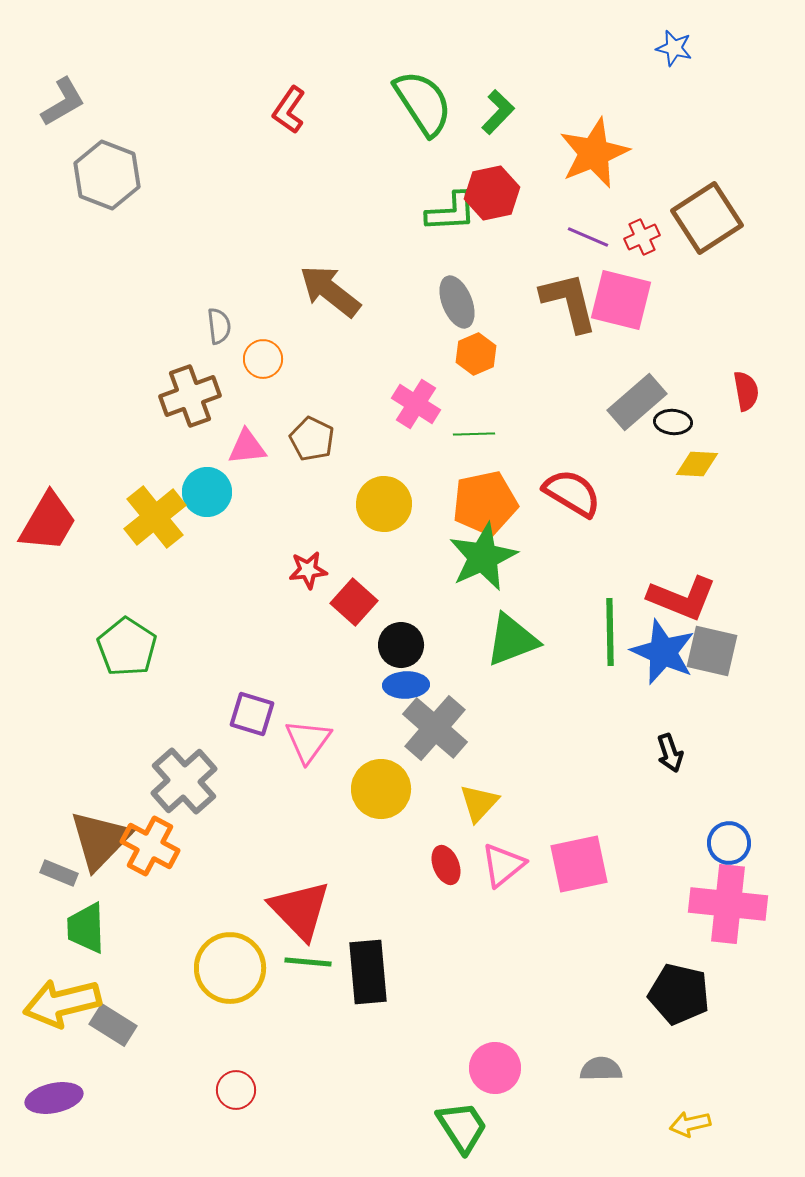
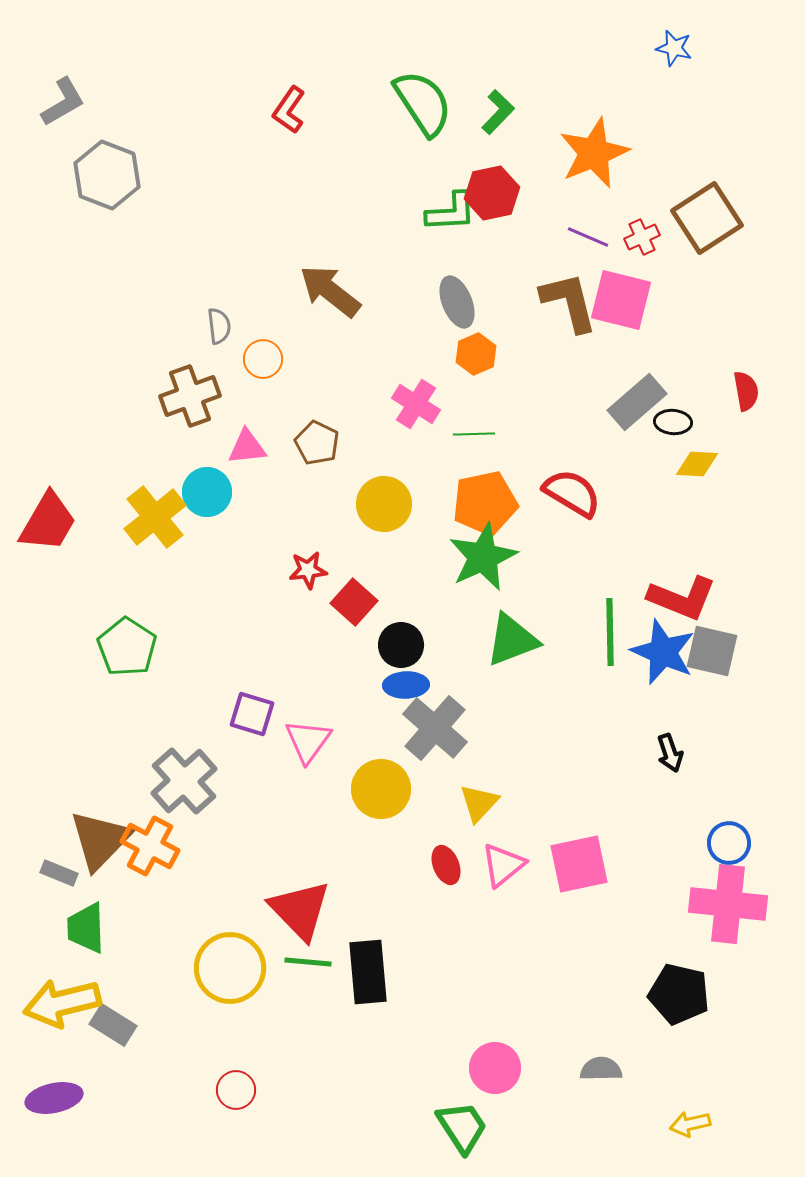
brown pentagon at (312, 439): moved 5 px right, 4 px down
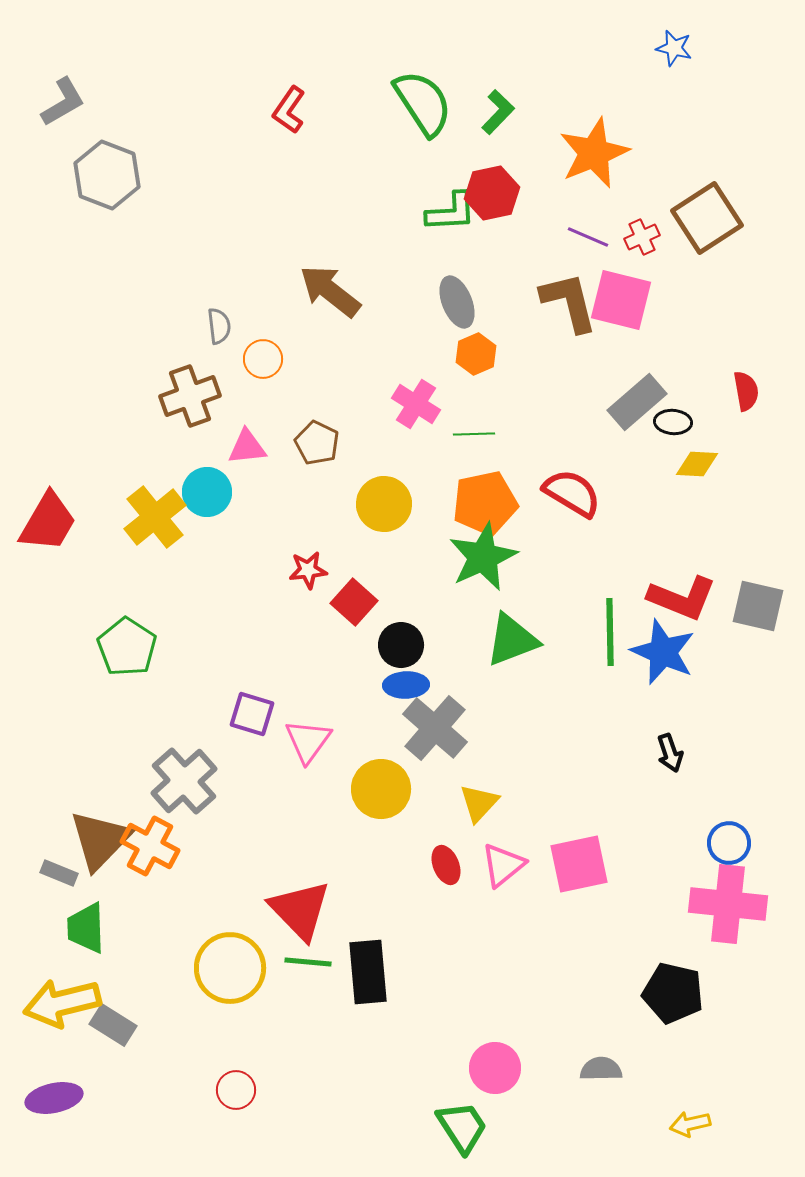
gray square at (712, 651): moved 46 px right, 45 px up
black pentagon at (679, 994): moved 6 px left, 1 px up
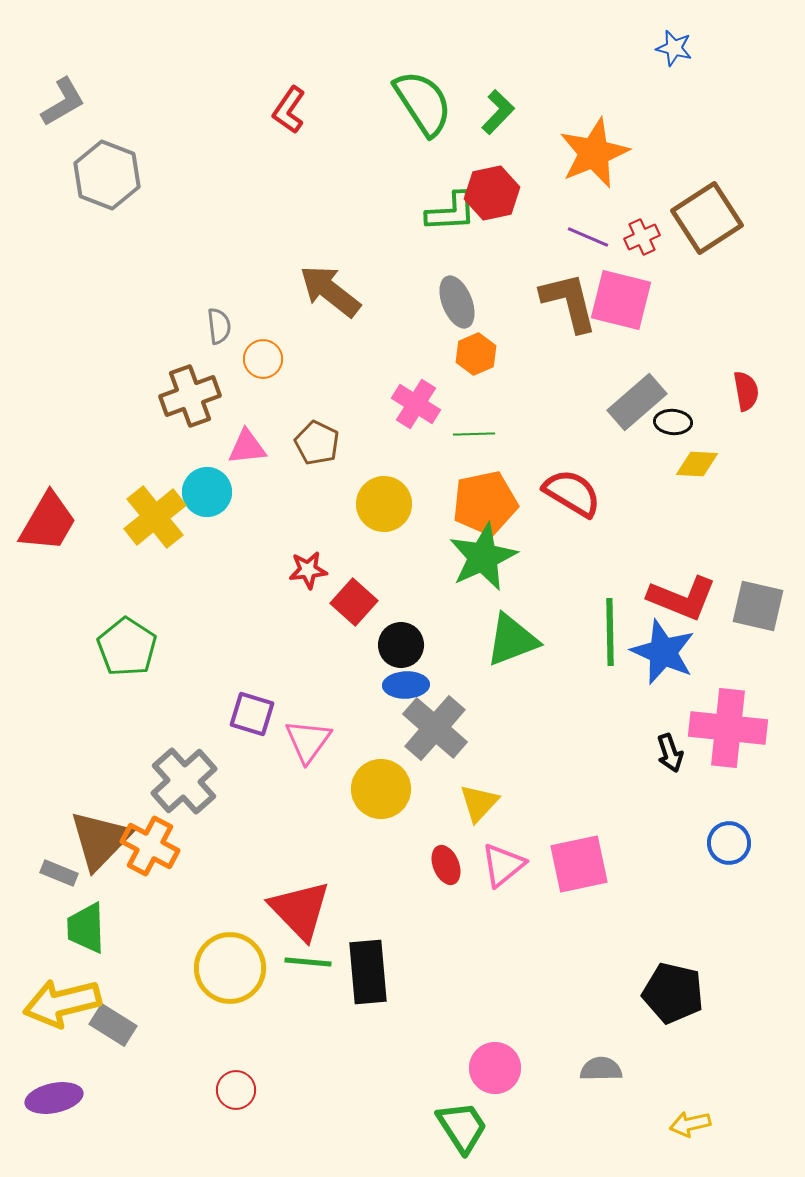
pink cross at (728, 904): moved 176 px up
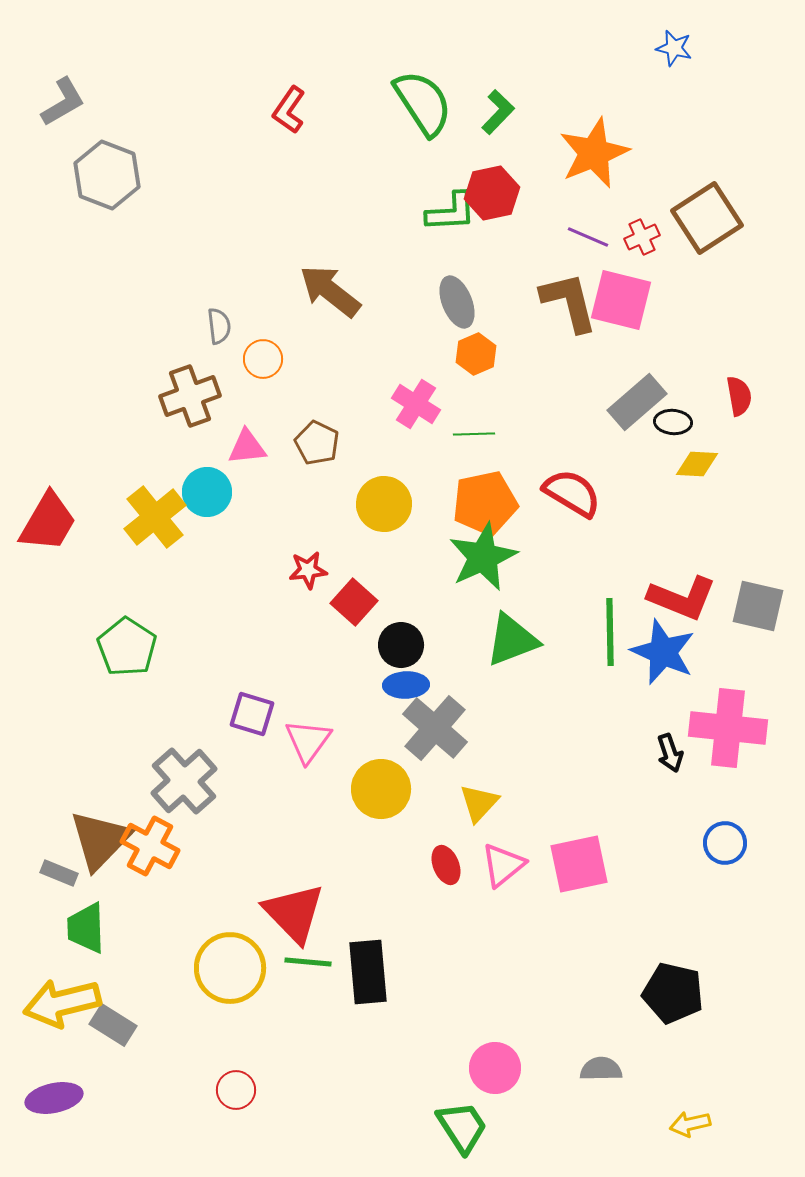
red semicircle at (746, 391): moved 7 px left, 5 px down
blue circle at (729, 843): moved 4 px left
red triangle at (300, 910): moved 6 px left, 3 px down
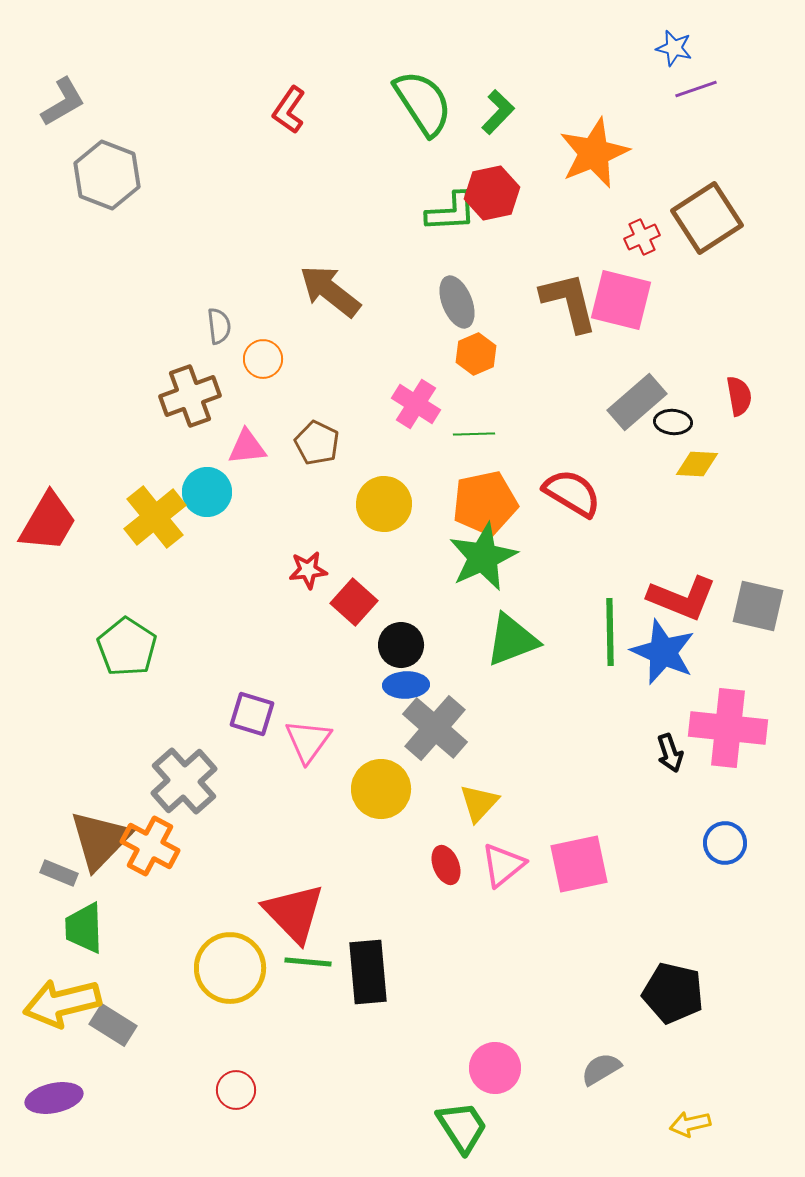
purple line at (588, 237): moved 108 px right, 148 px up; rotated 42 degrees counterclockwise
green trapezoid at (86, 928): moved 2 px left
gray semicircle at (601, 1069): rotated 30 degrees counterclockwise
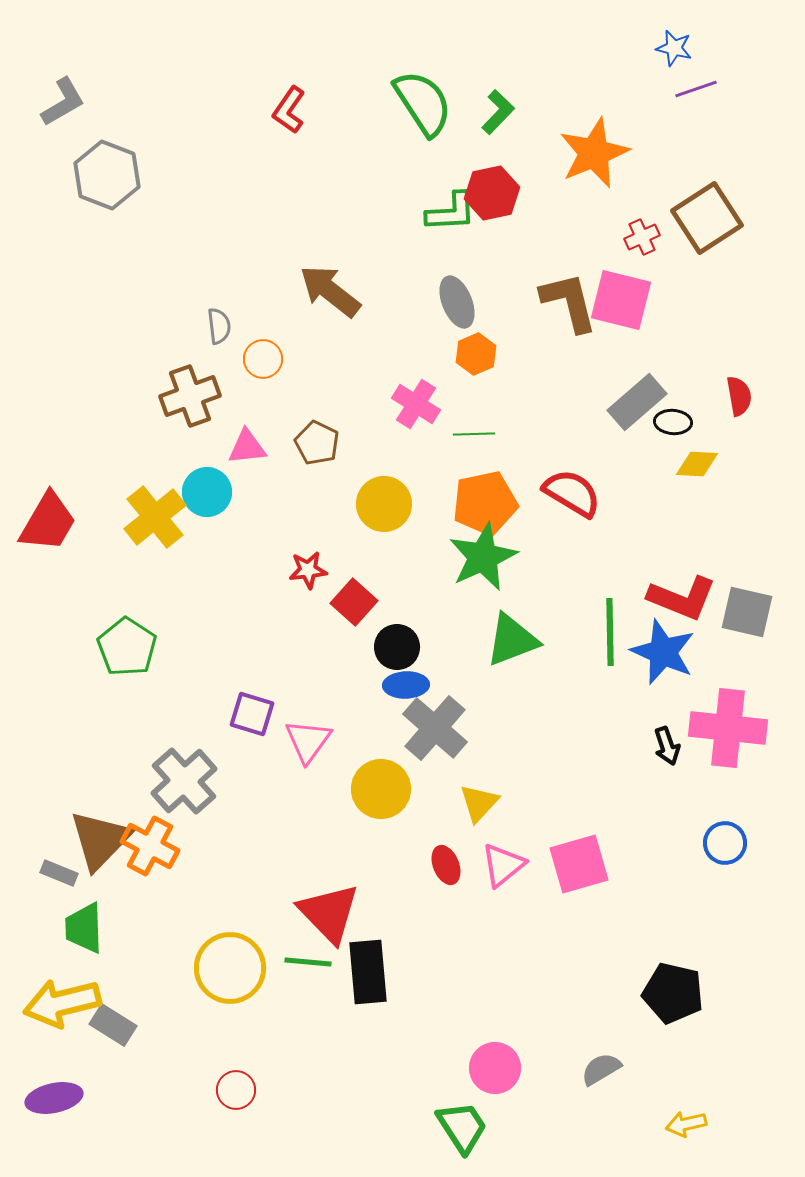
gray square at (758, 606): moved 11 px left, 6 px down
black circle at (401, 645): moved 4 px left, 2 px down
black arrow at (670, 753): moved 3 px left, 7 px up
pink square at (579, 864): rotated 4 degrees counterclockwise
red triangle at (294, 913): moved 35 px right
yellow arrow at (690, 1124): moved 4 px left
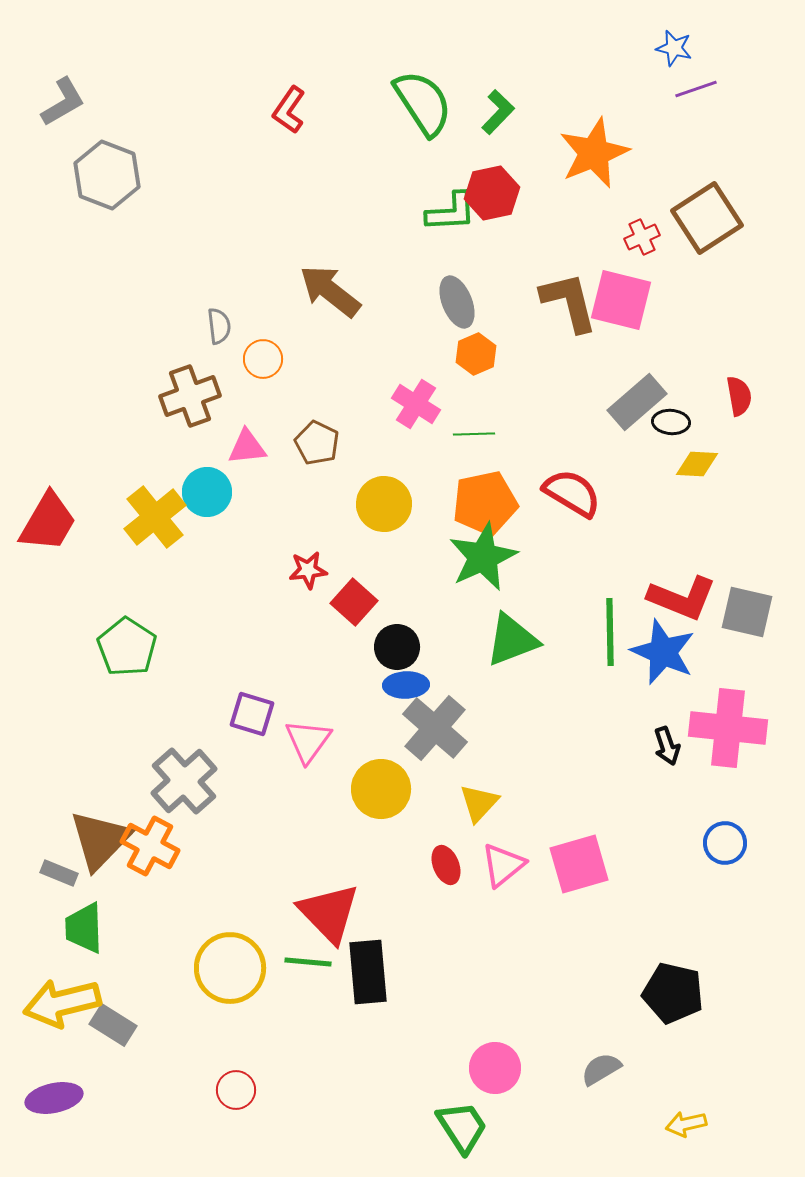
black ellipse at (673, 422): moved 2 px left
